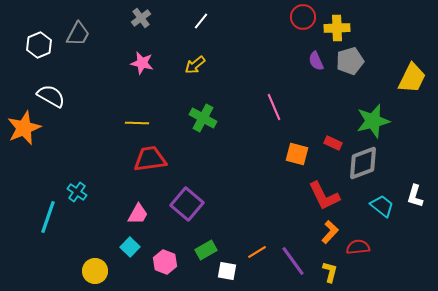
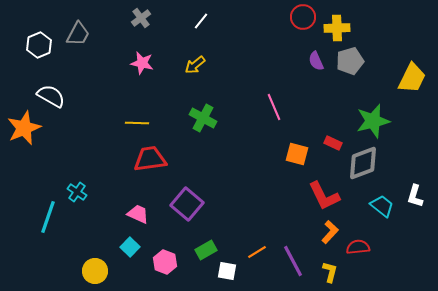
pink trapezoid: rotated 95 degrees counterclockwise
purple line: rotated 8 degrees clockwise
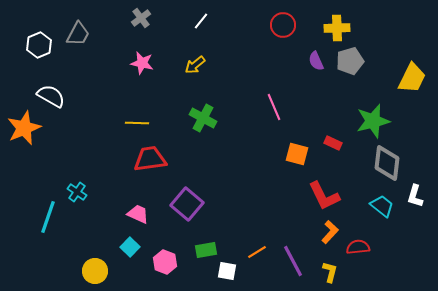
red circle: moved 20 px left, 8 px down
gray diamond: moved 24 px right; rotated 63 degrees counterclockwise
green rectangle: rotated 20 degrees clockwise
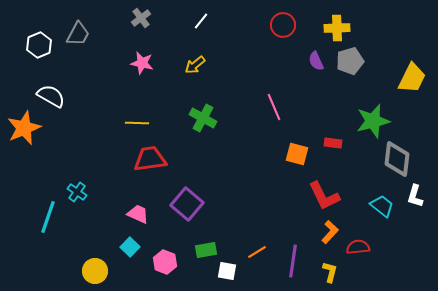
red rectangle: rotated 18 degrees counterclockwise
gray diamond: moved 10 px right, 4 px up
purple line: rotated 36 degrees clockwise
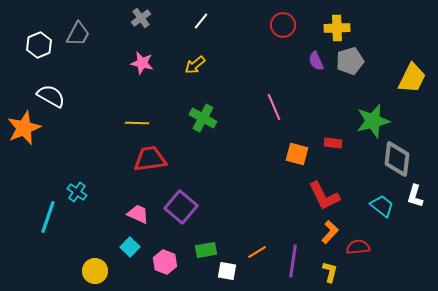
purple square: moved 6 px left, 3 px down
